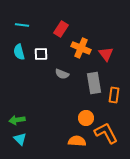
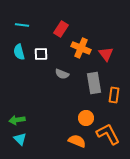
orange L-shape: moved 2 px right, 1 px down
orange semicircle: rotated 18 degrees clockwise
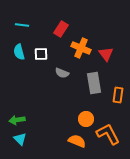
gray semicircle: moved 1 px up
orange rectangle: moved 4 px right
orange circle: moved 1 px down
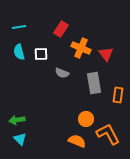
cyan line: moved 3 px left, 2 px down; rotated 16 degrees counterclockwise
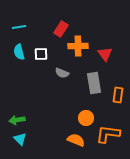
orange cross: moved 3 px left, 2 px up; rotated 24 degrees counterclockwise
red triangle: moved 1 px left
orange circle: moved 1 px up
orange L-shape: rotated 55 degrees counterclockwise
orange semicircle: moved 1 px left, 1 px up
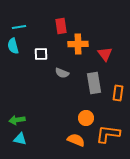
red rectangle: moved 3 px up; rotated 42 degrees counterclockwise
orange cross: moved 2 px up
cyan semicircle: moved 6 px left, 6 px up
orange rectangle: moved 2 px up
cyan triangle: rotated 32 degrees counterclockwise
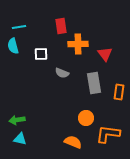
orange rectangle: moved 1 px right, 1 px up
orange semicircle: moved 3 px left, 2 px down
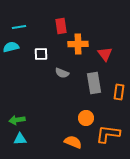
cyan semicircle: moved 2 px left, 1 px down; rotated 91 degrees clockwise
cyan triangle: rotated 16 degrees counterclockwise
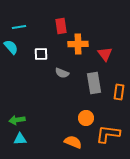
cyan semicircle: rotated 63 degrees clockwise
